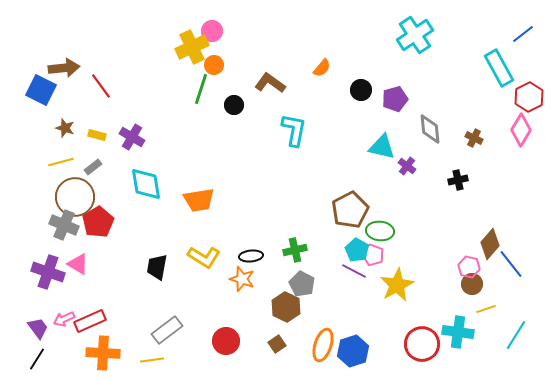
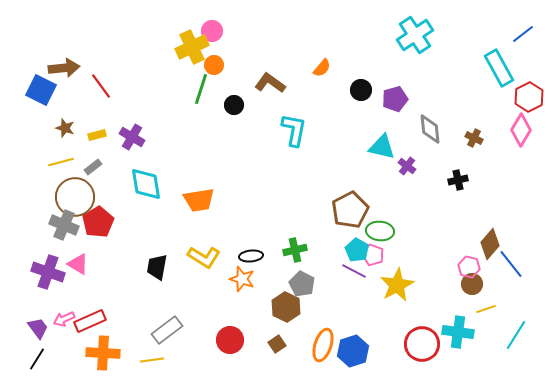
yellow rectangle at (97, 135): rotated 30 degrees counterclockwise
red circle at (226, 341): moved 4 px right, 1 px up
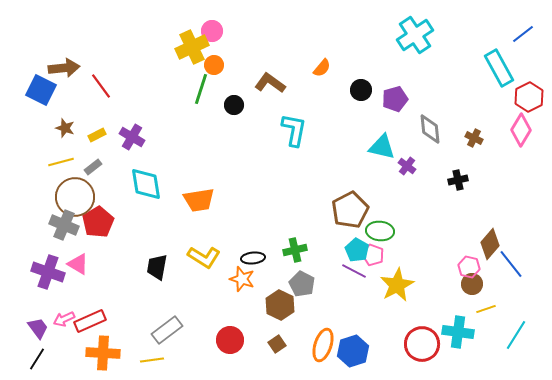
yellow rectangle at (97, 135): rotated 12 degrees counterclockwise
black ellipse at (251, 256): moved 2 px right, 2 px down
brown hexagon at (286, 307): moved 6 px left, 2 px up
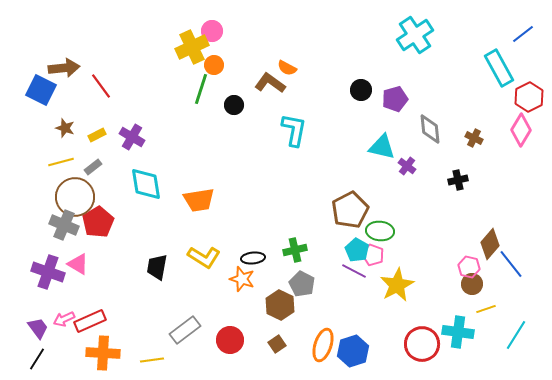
orange semicircle at (322, 68): moved 35 px left; rotated 78 degrees clockwise
gray rectangle at (167, 330): moved 18 px right
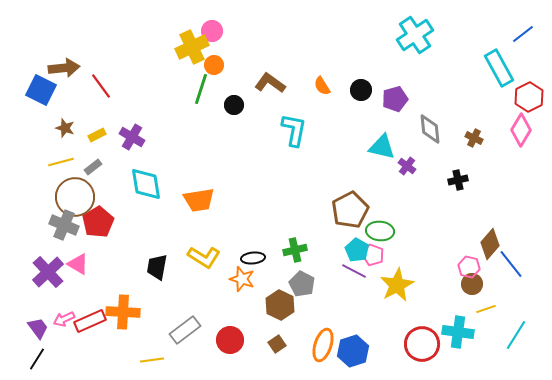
orange semicircle at (287, 68): moved 35 px right, 18 px down; rotated 30 degrees clockwise
purple cross at (48, 272): rotated 28 degrees clockwise
orange cross at (103, 353): moved 20 px right, 41 px up
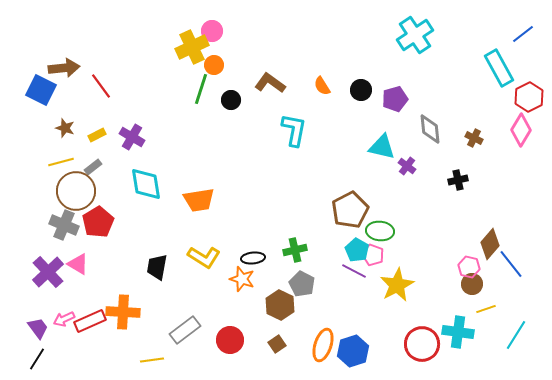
black circle at (234, 105): moved 3 px left, 5 px up
brown circle at (75, 197): moved 1 px right, 6 px up
